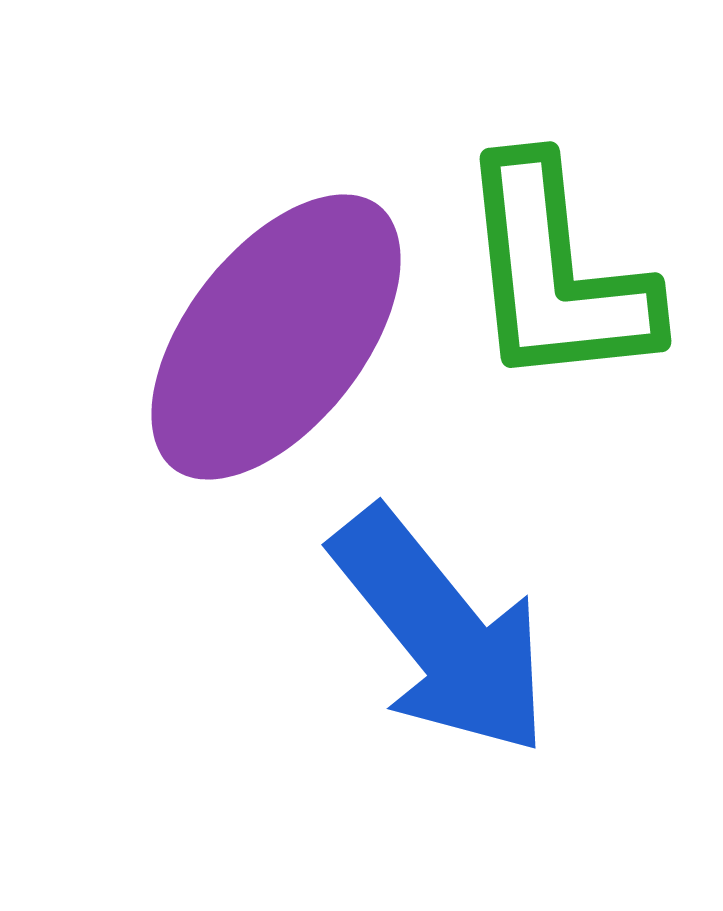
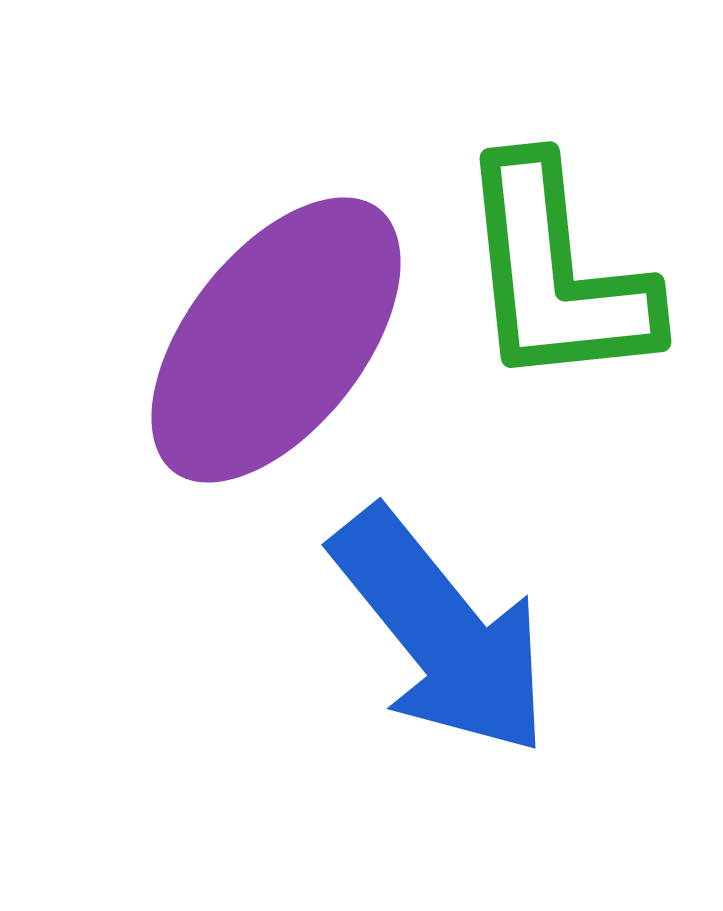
purple ellipse: moved 3 px down
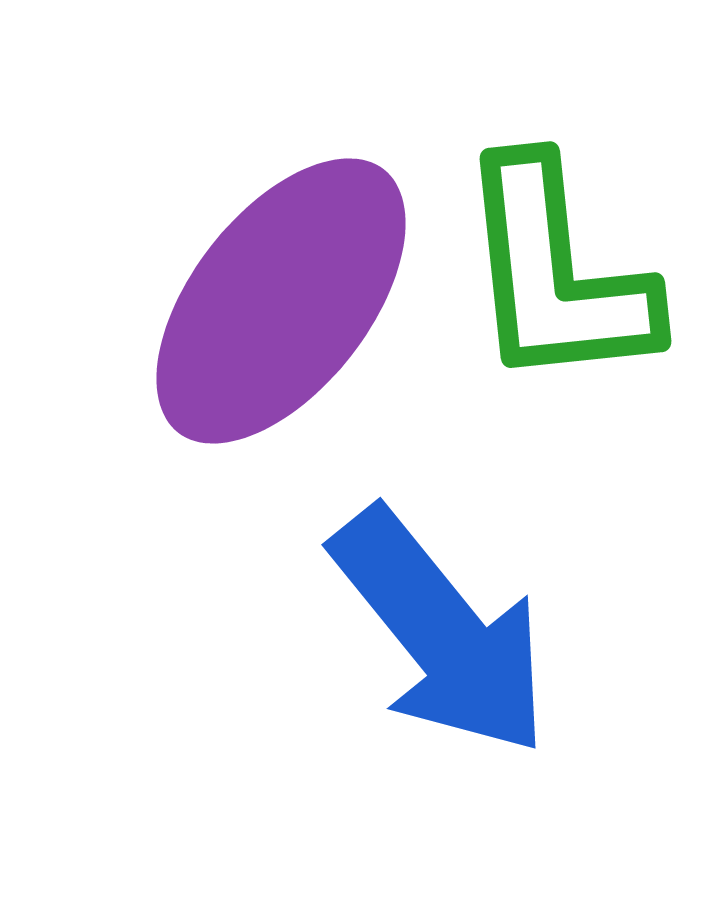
purple ellipse: moved 5 px right, 39 px up
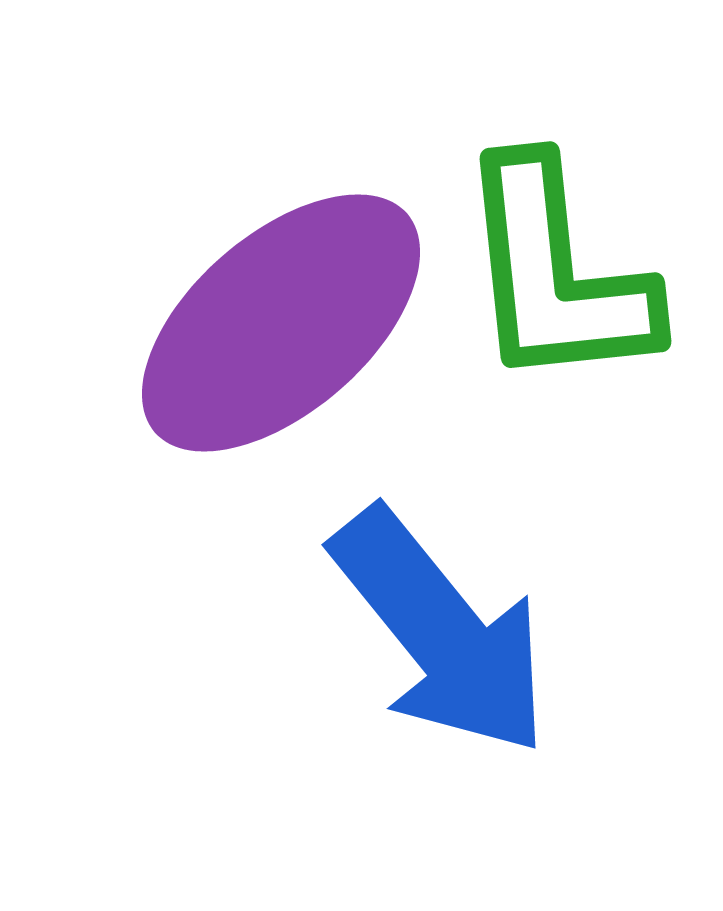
purple ellipse: moved 22 px down; rotated 11 degrees clockwise
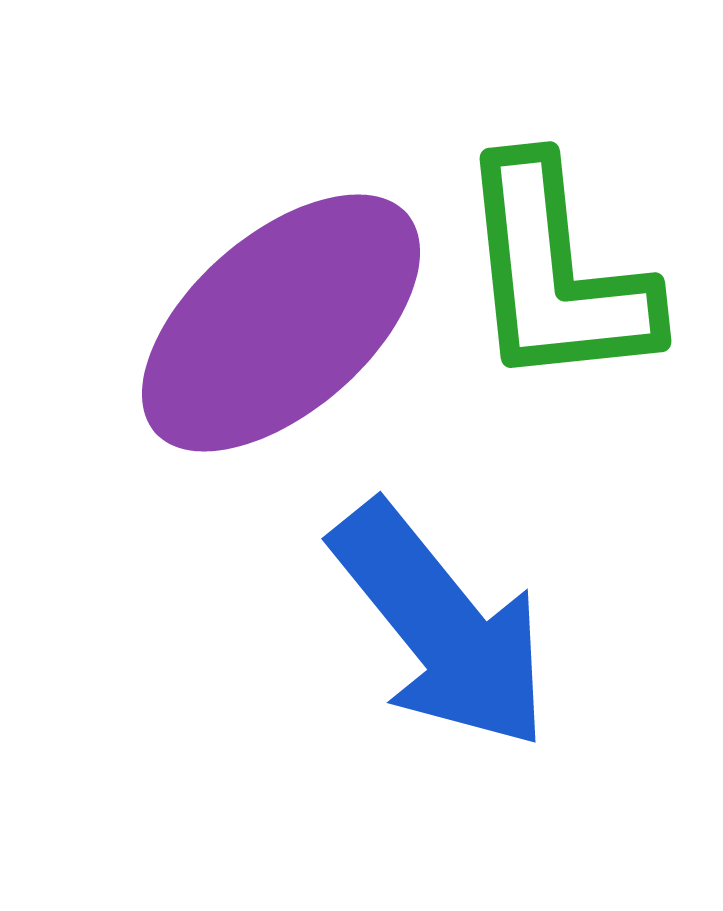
blue arrow: moved 6 px up
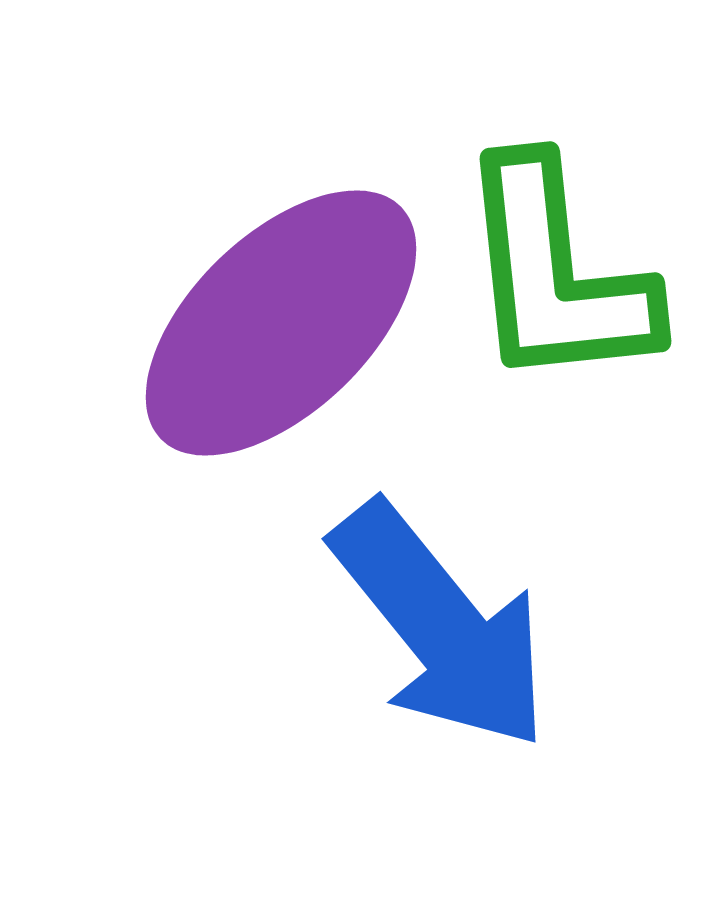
purple ellipse: rotated 3 degrees counterclockwise
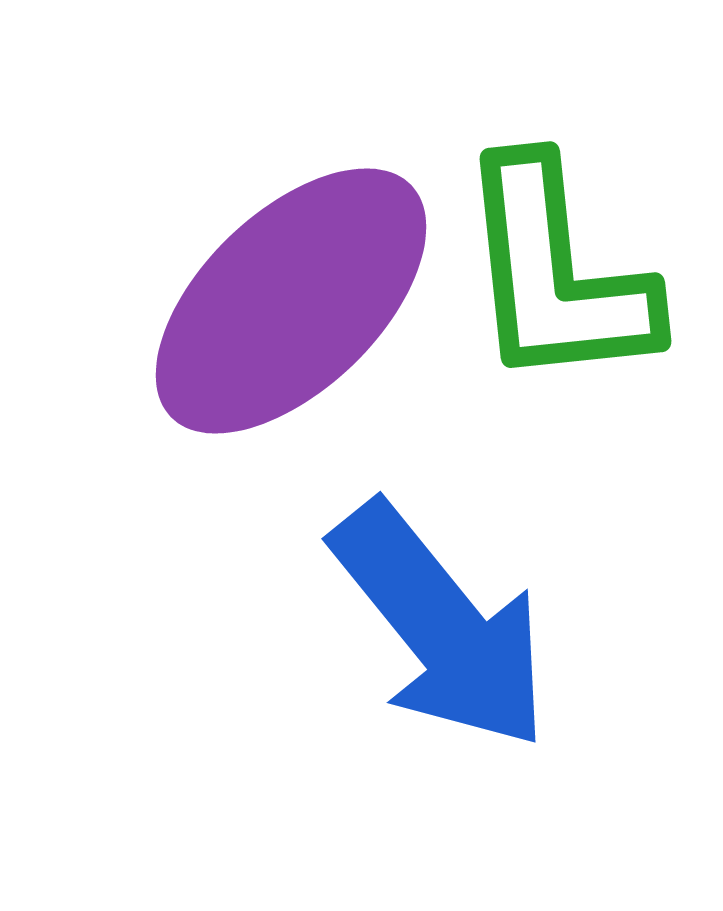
purple ellipse: moved 10 px right, 22 px up
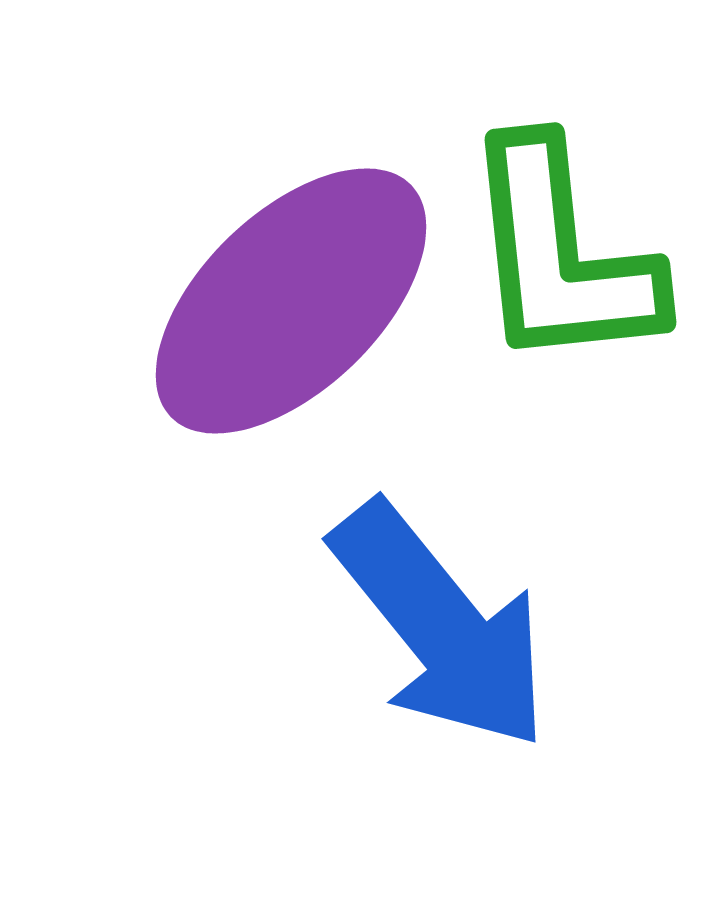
green L-shape: moved 5 px right, 19 px up
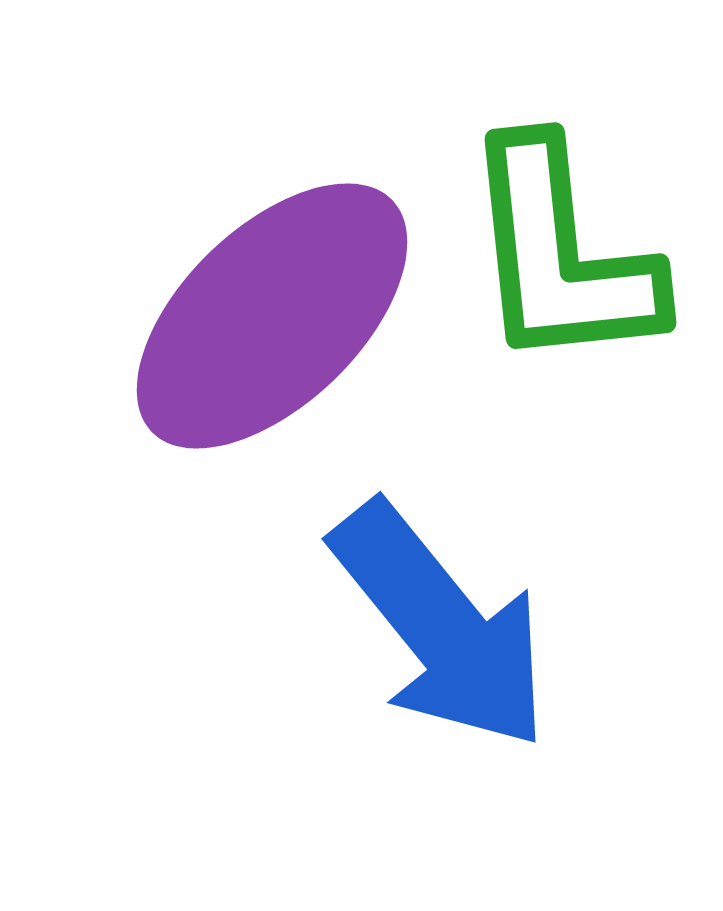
purple ellipse: moved 19 px left, 15 px down
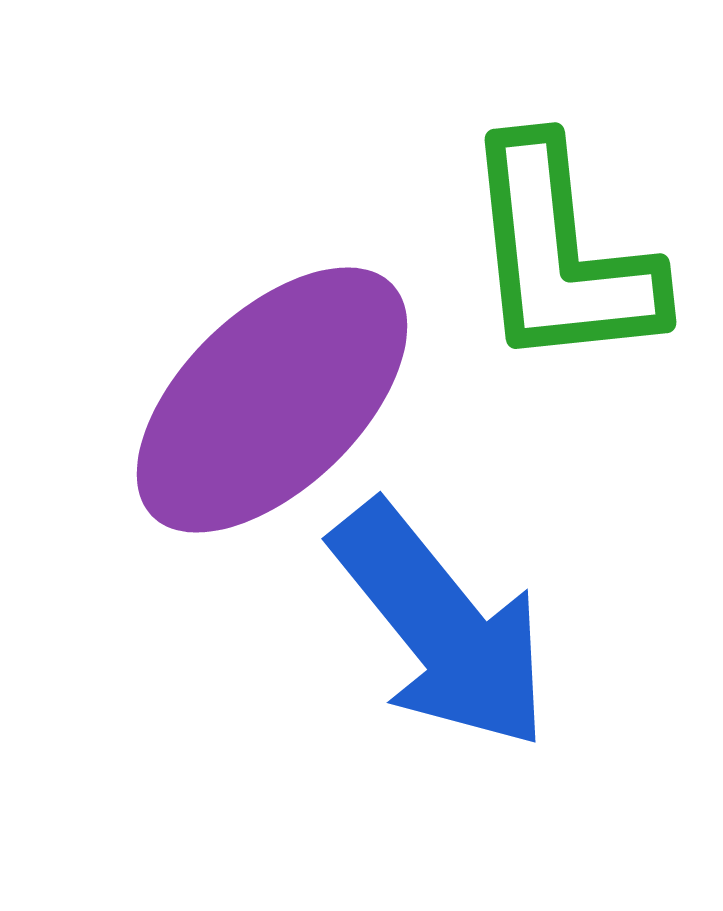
purple ellipse: moved 84 px down
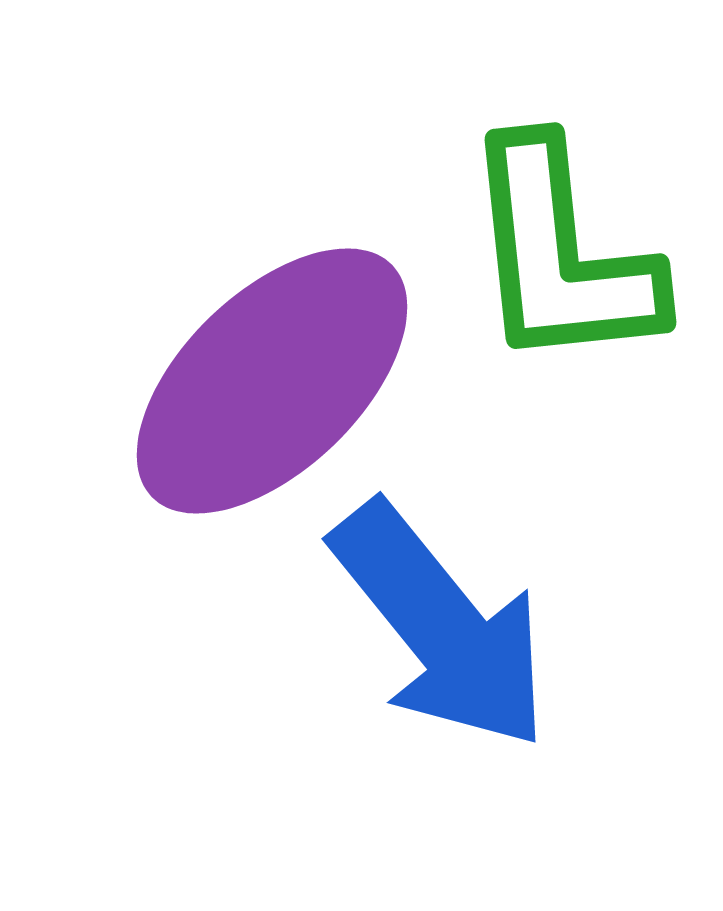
purple ellipse: moved 19 px up
